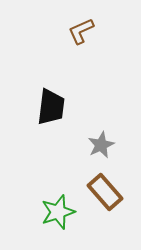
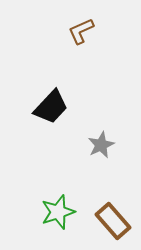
black trapezoid: rotated 36 degrees clockwise
brown rectangle: moved 8 px right, 29 px down
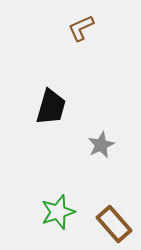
brown L-shape: moved 3 px up
black trapezoid: rotated 27 degrees counterclockwise
brown rectangle: moved 1 px right, 3 px down
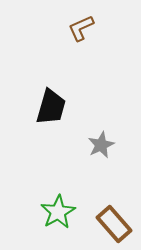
green star: rotated 12 degrees counterclockwise
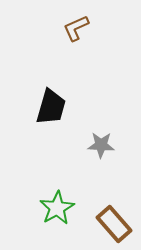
brown L-shape: moved 5 px left
gray star: rotated 28 degrees clockwise
green star: moved 1 px left, 4 px up
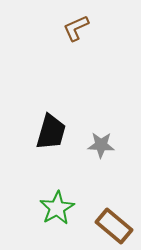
black trapezoid: moved 25 px down
brown rectangle: moved 2 px down; rotated 9 degrees counterclockwise
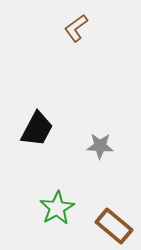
brown L-shape: rotated 12 degrees counterclockwise
black trapezoid: moved 14 px left, 3 px up; rotated 12 degrees clockwise
gray star: moved 1 px left, 1 px down
